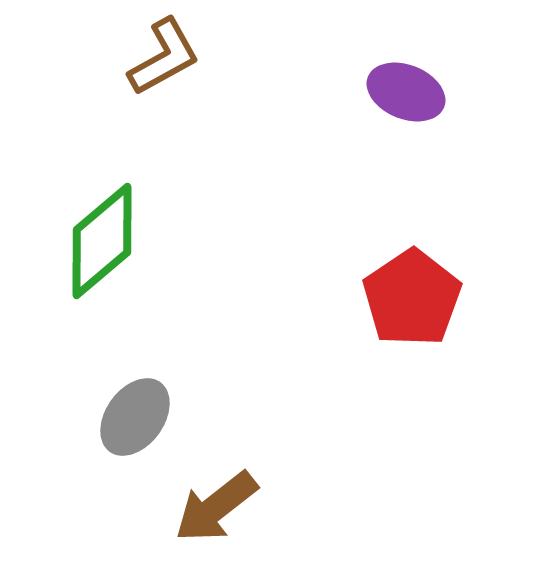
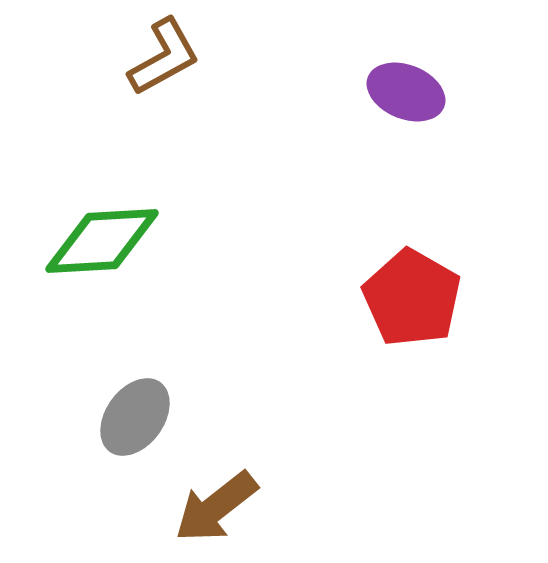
green diamond: rotated 37 degrees clockwise
red pentagon: rotated 8 degrees counterclockwise
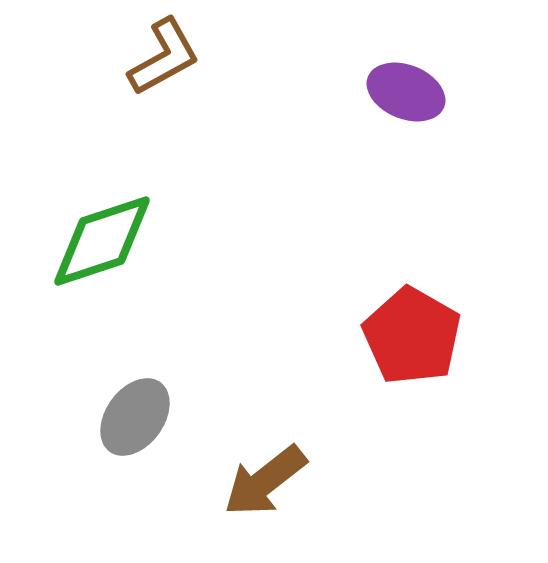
green diamond: rotated 15 degrees counterclockwise
red pentagon: moved 38 px down
brown arrow: moved 49 px right, 26 px up
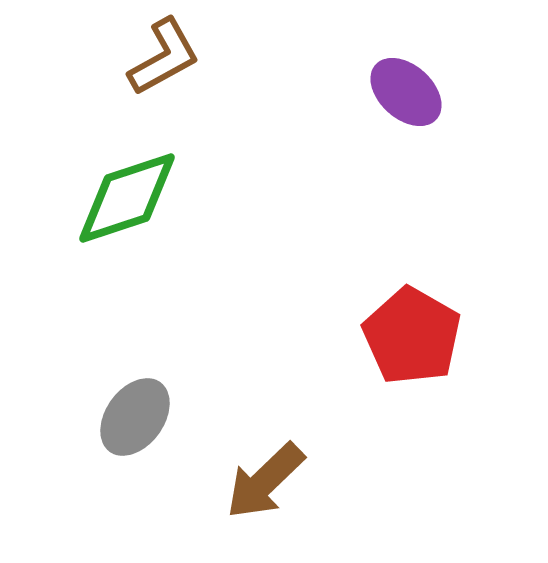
purple ellipse: rotated 20 degrees clockwise
green diamond: moved 25 px right, 43 px up
brown arrow: rotated 6 degrees counterclockwise
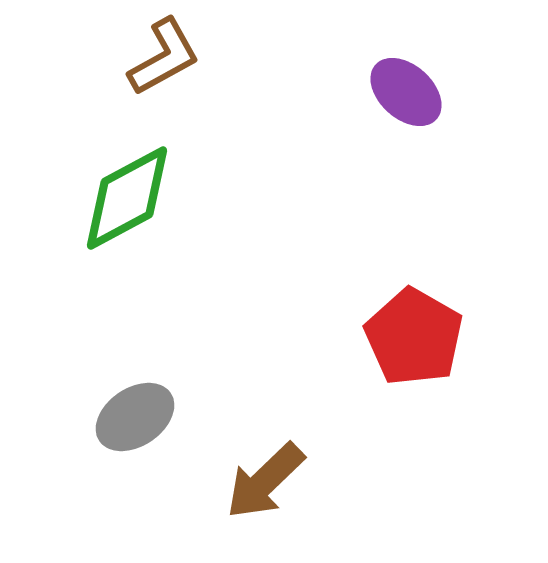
green diamond: rotated 10 degrees counterclockwise
red pentagon: moved 2 px right, 1 px down
gray ellipse: rotated 20 degrees clockwise
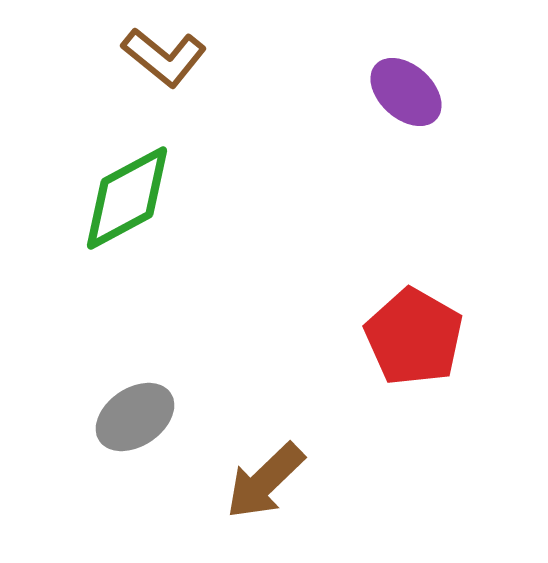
brown L-shape: rotated 68 degrees clockwise
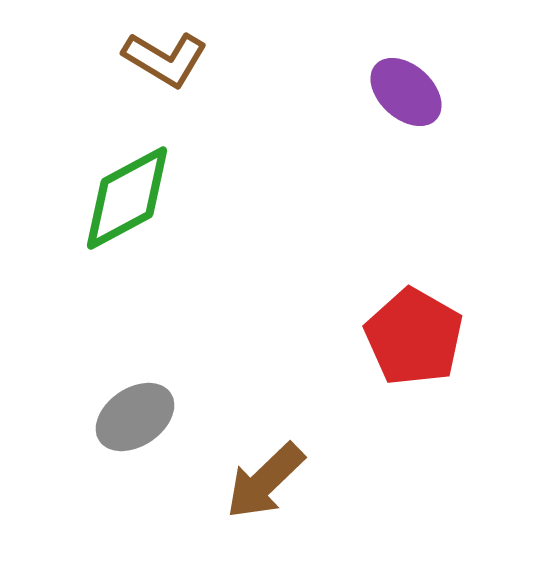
brown L-shape: moved 1 px right, 2 px down; rotated 8 degrees counterclockwise
